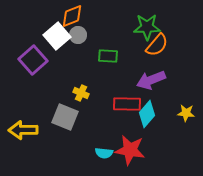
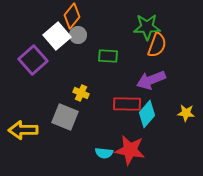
orange diamond: rotated 30 degrees counterclockwise
orange semicircle: rotated 20 degrees counterclockwise
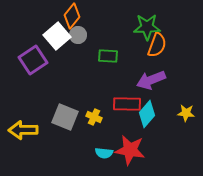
purple square: rotated 8 degrees clockwise
yellow cross: moved 13 px right, 24 px down
